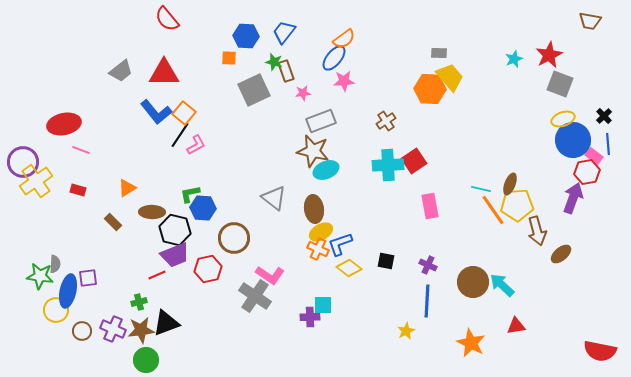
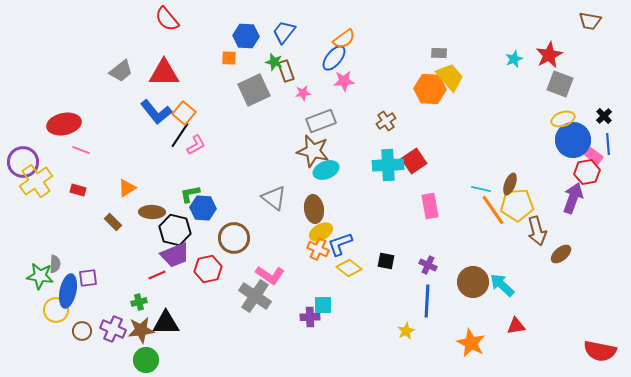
black triangle at (166, 323): rotated 20 degrees clockwise
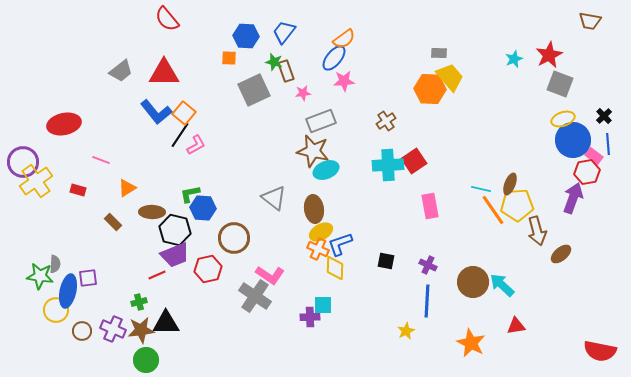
pink line at (81, 150): moved 20 px right, 10 px down
yellow diamond at (349, 268): moved 14 px left; rotated 55 degrees clockwise
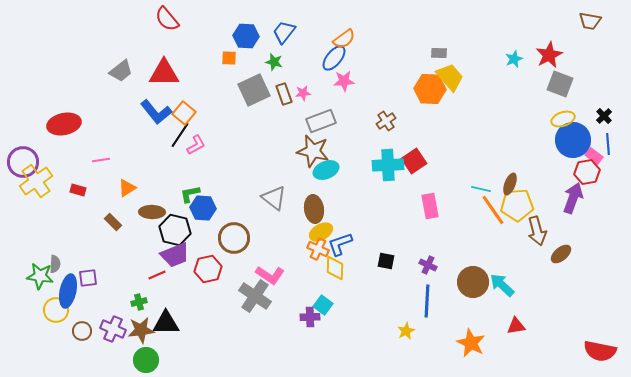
brown rectangle at (286, 71): moved 2 px left, 23 px down
pink line at (101, 160): rotated 30 degrees counterclockwise
cyan square at (323, 305): rotated 36 degrees clockwise
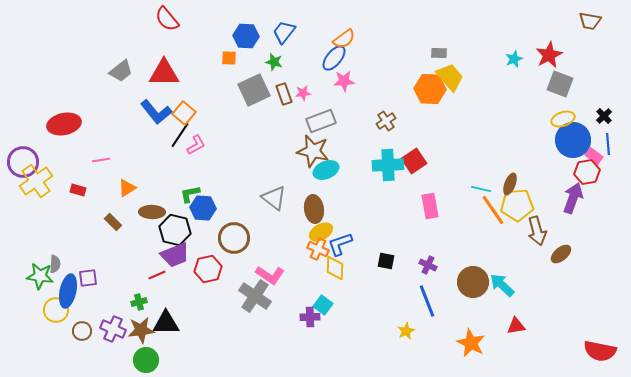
blue line at (427, 301): rotated 24 degrees counterclockwise
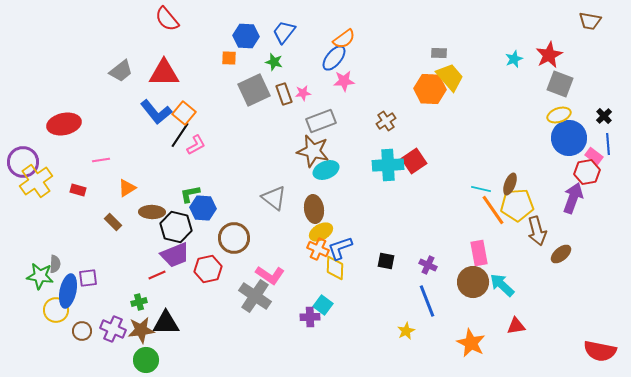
yellow ellipse at (563, 119): moved 4 px left, 4 px up
blue circle at (573, 140): moved 4 px left, 2 px up
pink rectangle at (430, 206): moved 49 px right, 47 px down
black hexagon at (175, 230): moved 1 px right, 3 px up
blue L-shape at (340, 244): moved 4 px down
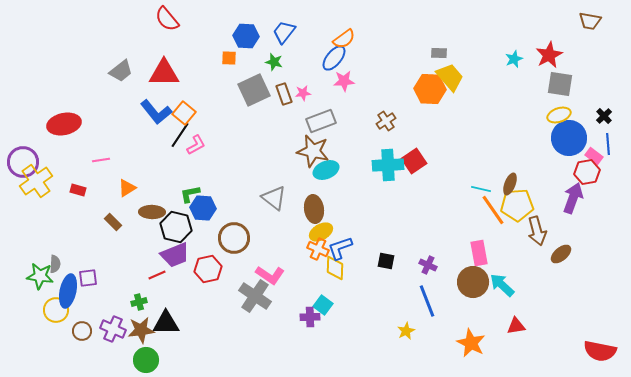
gray square at (560, 84): rotated 12 degrees counterclockwise
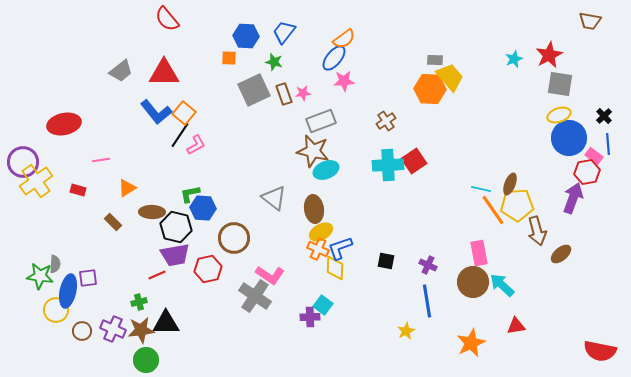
gray rectangle at (439, 53): moved 4 px left, 7 px down
purple trapezoid at (175, 255): rotated 12 degrees clockwise
blue line at (427, 301): rotated 12 degrees clockwise
orange star at (471, 343): rotated 20 degrees clockwise
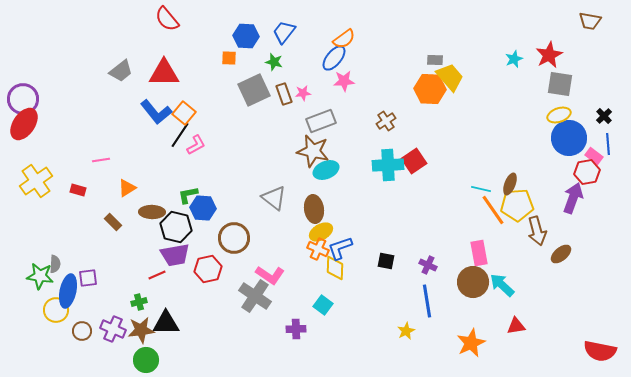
red ellipse at (64, 124): moved 40 px left; rotated 44 degrees counterclockwise
purple circle at (23, 162): moved 63 px up
green L-shape at (190, 194): moved 2 px left, 1 px down
purple cross at (310, 317): moved 14 px left, 12 px down
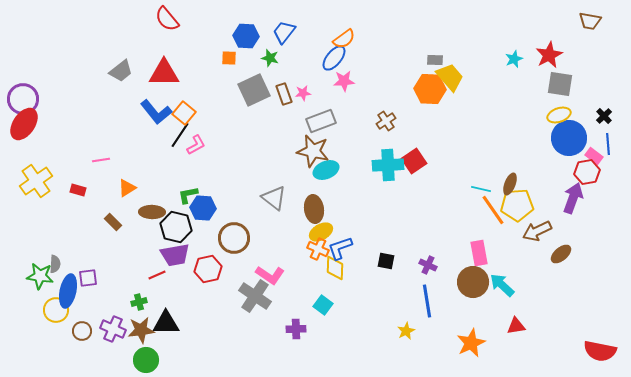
green star at (274, 62): moved 4 px left, 4 px up
brown arrow at (537, 231): rotated 80 degrees clockwise
